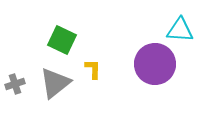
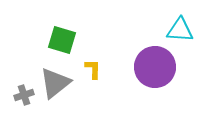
green square: rotated 8 degrees counterclockwise
purple circle: moved 3 px down
gray cross: moved 9 px right, 11 px down
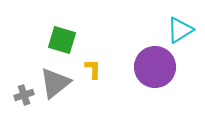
cyan triangle: rotated 36 degrees counterclockwise
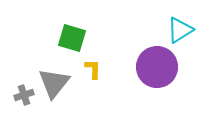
green square: moved 10 px right, 2 px up
purple circle: moved 2 px right
gray triangle: moved 1 px left; rotated 12 degrees counterclockwise
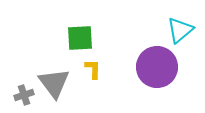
cyan triangle: rotated 8 degrees counterclockwise
green square: moved 8 px right; rotated 20 degrees counterclockwise
gray triangle: rotated 16 degrees counterclockwise
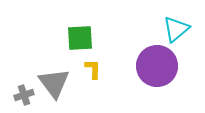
cyan triangle: moved 4 px left, 1 px up
purple circle: moved 1 px up
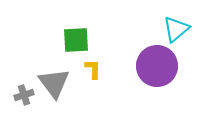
green square: moved 4 px left, 2 px down
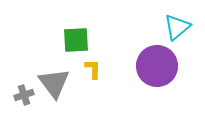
cyan triangle: moved 1 px right, 2 px up
